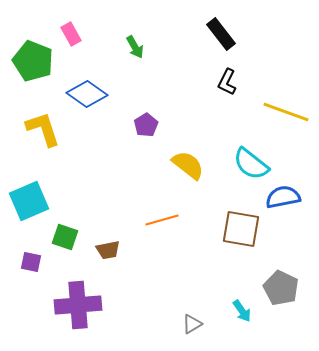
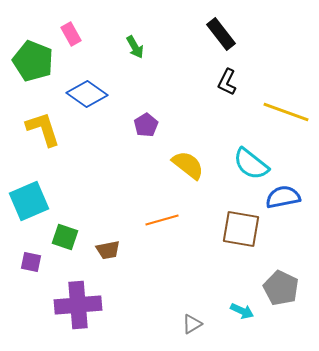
cyan arrow: rotated 30 degrees counterclockwise
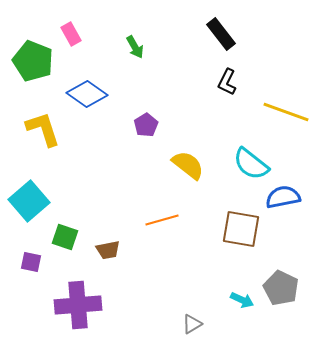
cyan square: rotated 18 degrees counterclockwise
cyan arrow: moved 11 px up
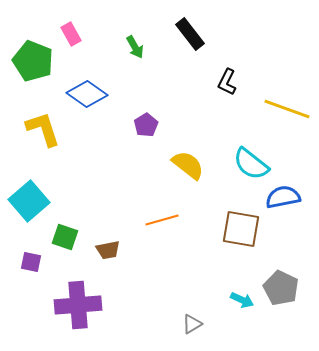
black rectangle: moved 31 px left
yellow line: moved 1 px right, 3 px up
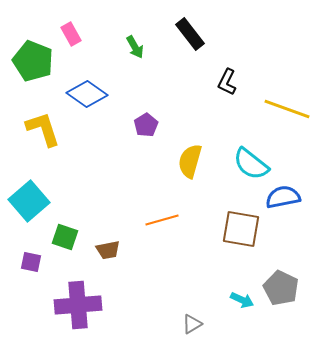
yellow semicircle: moved 2 px right, 4 px up; rotated 112 degrees counterclockwise
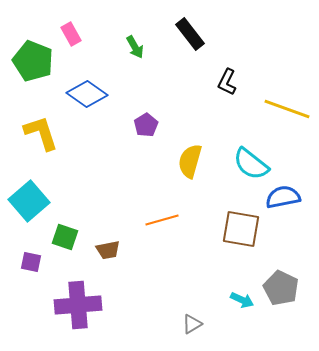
yellow L-shape: moved 2 px left, 4 px down
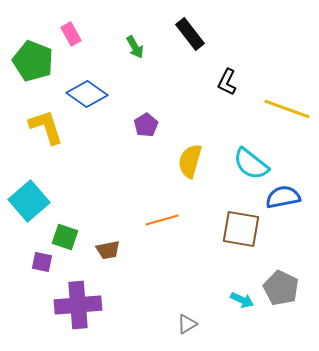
yellow L-shape: moved 5 px right, 6 px up
purple square: moved 11 px right
gray triangle: moved 5 px left
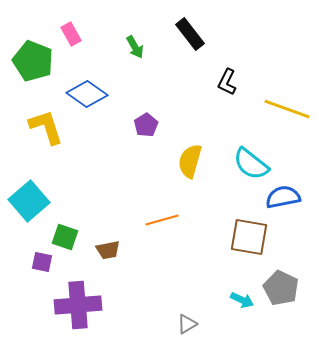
brown square: moved 8 px right, 8 px down
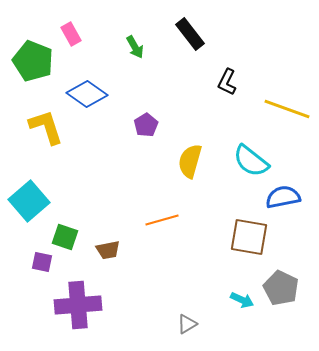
cyan semicircle: moved 3 px up
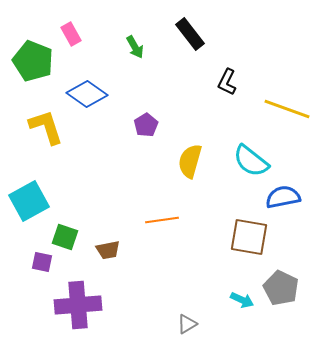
cyan square: rotated 12 degrees clockwise
orange line: rotated 8 degrees clockwise
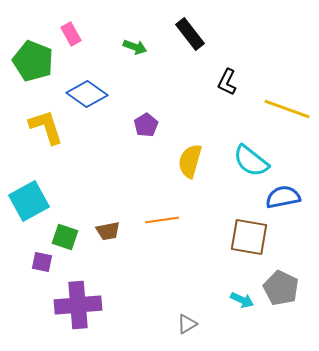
green arrow: rotated 40 degrees counterclockwise
brown trapezoid: moved 19 px up
